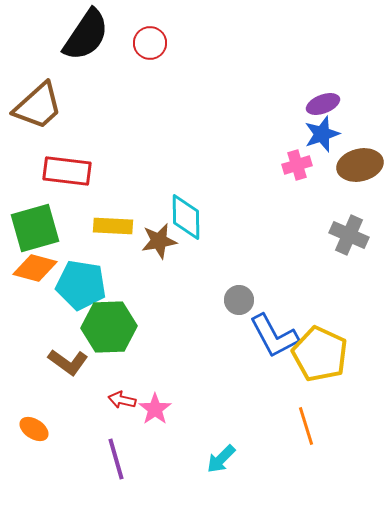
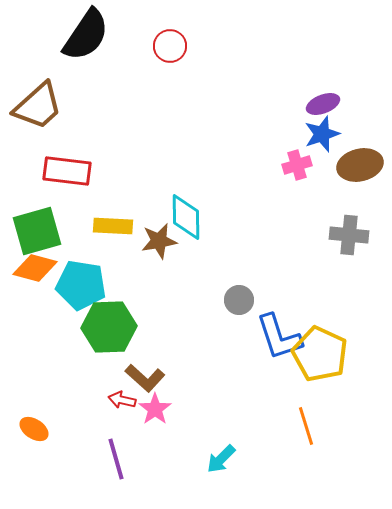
red circle: moved 20 px right, 3 px down
green square: moved 2 px right, 3 px down
gray cross: rotated 18 degrees counterclockwise
blue L-shape: moved 5 px right, 1 px down; rotated 10 degrees clockwise
brown L-shape: moved 77 px right, 16 px down; rotated 6 degrees clockwise
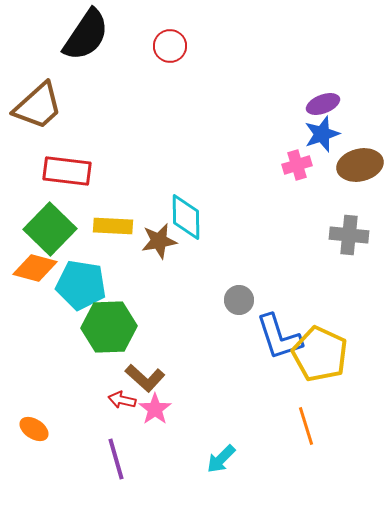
green square: moved 13 px right, 2 px up; rotated 30 degrees counterclockwise
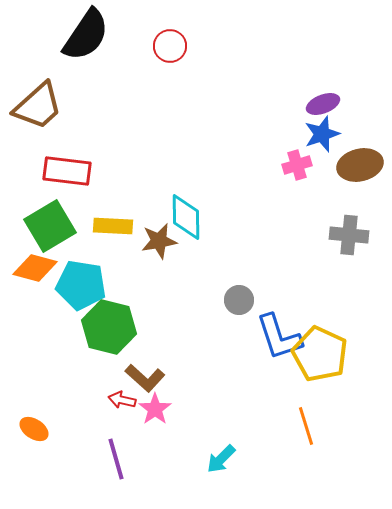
green square: moved 3 px up; rotated 15 degrees clockwise
green hexagon: rotated 16 degrees clockwise
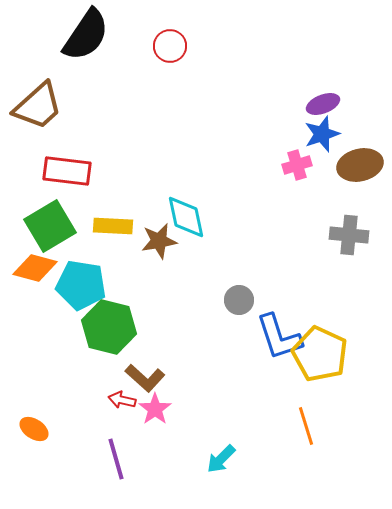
cyan diamond: rotated 12 degrees counterclockwise
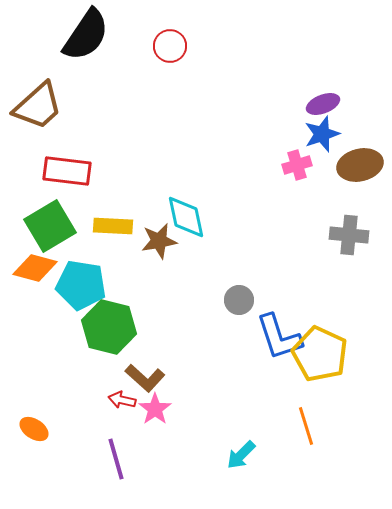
cyan arrow: moved 20 px right, 4 px up
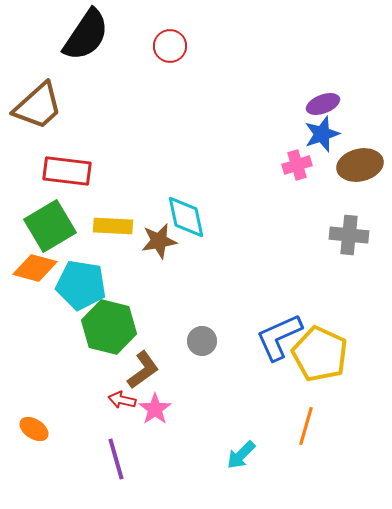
gray circle: moved 37 px left, 41 px down
blue L-shape: rotated 84 degrees clockwise
brown L-shape: moved 2 px left, 8 px up; rotated 78 degrees counterclockwise
orange line: rotated 33 degrees clockwise
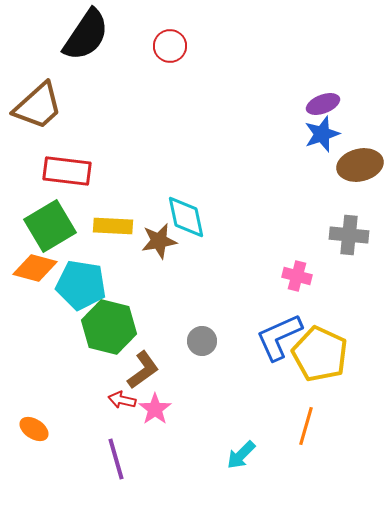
pink cross: moved 111 px down; rotated 32 degrees clockwise
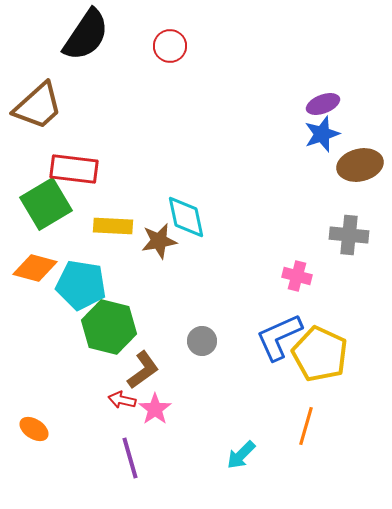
red rectangle: moved 7 px right, 2 px up
green square: moved 4 px left, 22 px up
purple line: moved 14 px right, 1 px up
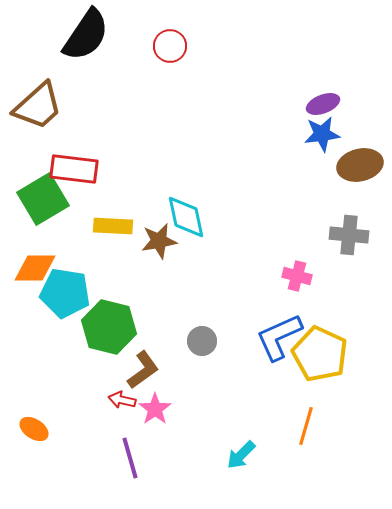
blue star: rotated 12 degrees clockwise
green square: moved 3 px left, 5 px up
orange diamond: rotated 15 degrees counterclockwise
cyan pentagon: moved 16 px left, 8 px down
